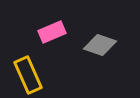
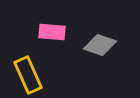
pink rectangle: rotated 28 degrees clockwise
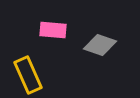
pink rectangle: moved 1 px right, 2 px up
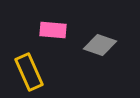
yellow rectangle: moved 1 px right, 3 px up
